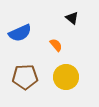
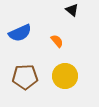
black triangle: moved 8 px up
orange semicircle: moved 1 px right, 4 px up
yellow circle: moved 1 px left, 1 px up
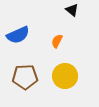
blue semicircle: moved 2 px left, 2 px down
orange semicircle: rotated 112 degrees counterclockwise
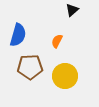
black triangle: rotated 40 degrees clockwise
blue semicircle: rotated 50 degrees counterclockwise
brown pentagon: moved 5 px right, 10 px up
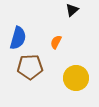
blue semicircle: moved 3 px down
orange semicircle: moved 1 px left, 1 px down
yellow circle: moved 11 px right, 2 px down
